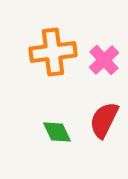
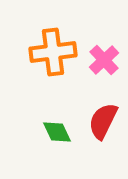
red semicircle: moved 1 px left, 1 px down
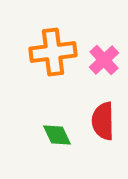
red semicircle: rotated 27 degrees counterclockwise
green diamond: moved 3 px down
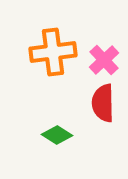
red semicircle: moved 18 px up
green diamond: rotated 32 degrees counterclockwise
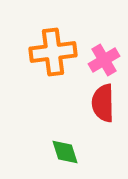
pink cross: rotated 12 degrees clockwise
green diamond: moved 8 px right, 17 px down; rotated 40 degrees clockwise
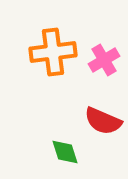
red semicircle: moved 18 px down; rotated 66 degrees counterclockwise
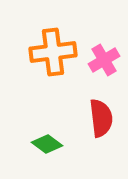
red semicircle: moved 2 px left, 3 px up; rotated 120 degrees counterclockwise
green diamond: moved 18 px left, 8 px up; rotated 36 degrees counterclockwise
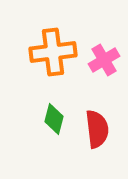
red semicircle: moved 4 px left, 11 px down
green diamond: moved 7 px right, 25 px up; rotated 68 degrees clockwise
